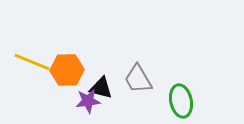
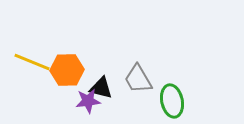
green ellipse: moved 9 px left
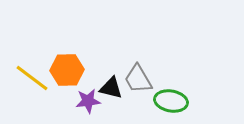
yellow line: moved 16 px down; rotated 15 degrees clockwise
black triangle: moved 10 px right
green ellipse: moved 1 px left; rotated 68 degrees counterclockwise
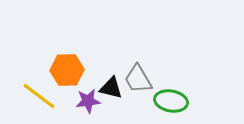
yellow line: moved 7 px right, 18 px down
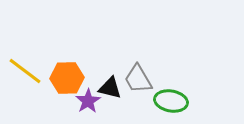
orange hexagon: moved 8 px down
black triangle: moved 1 px left
yellow line: moved 14 px left, 25 px up
purple star: rotated 25 degrees counterclockwise
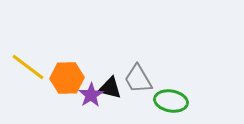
yellow line: moved 3 px right, 4 px up
purple star: moved 3 px right, 6 px up
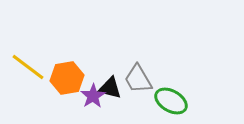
orange hexagon: rotated 8 degrees counterclockwise
purple star: moved 2 px right, 1 px down
green ellipse: rotated 20 degrees clockwise
